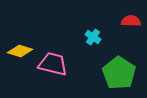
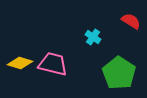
red semicircle: rotated 30 degrees clockwise
yellow diamond: moved 12 px down
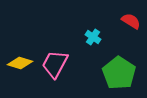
pink trapezoid: moved 2 px right; rotated 76 degrees counterclockwise
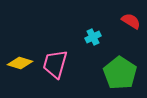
cyan cross: rotated 28 degrees clockwise
pink trapezoid: rotated 12 degrees counterclockwise
green pentagon: moved 1 px right
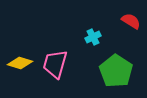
green pentagon: moved 4 px left, 2 px up
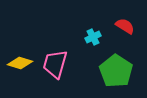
red semicircle: moved 6 px left, 5 px down
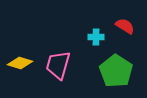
cyan cross: moved 3 px right; rotated 28 degrees clockwise
pink trapezoid: moved 3 px right, 1 px down
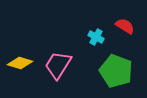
cyan cross: rotated 28 degrees clockwise
pink trapezoid: rotated 16 degrees clockwise
green pentagon: rotated 12 degrees counterclockwise
